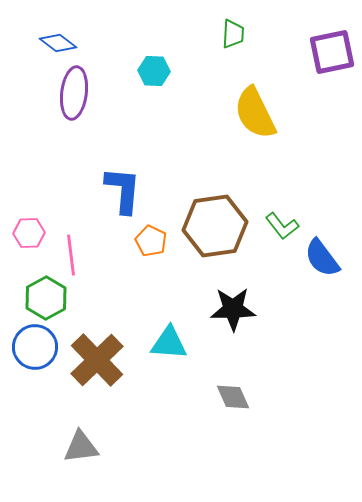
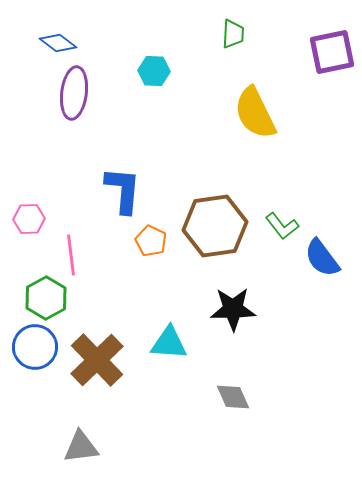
pink hexagon: moved 14 px up
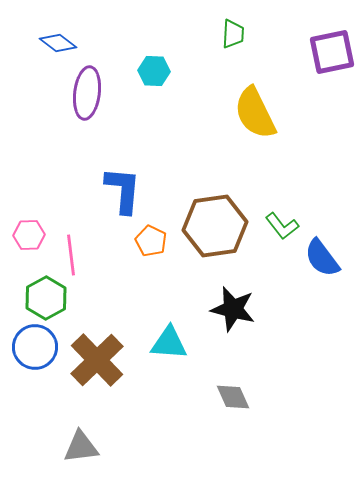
purple ellipse: moved 13 px right
pink hexagon: moved 16 px down
black star: rotated 15 degrees clockwise
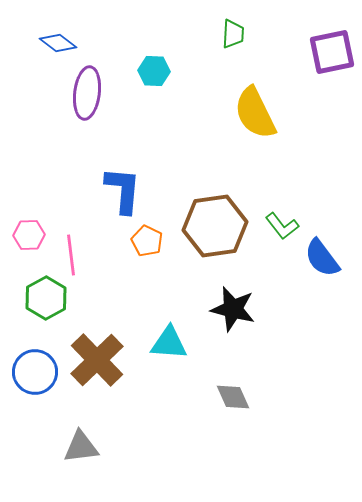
orange pentagon: moved 4 px left
blue circle: moved 25 px down
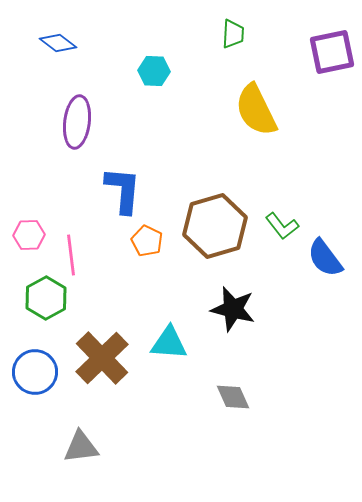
purple ellipse: moved 10 px left, 29 px down
yellow semicircle: moved 1 px right, 3 px up
brown hexagon: rotated 8 degrees counterclockwise
blue semicircle: moved 3 px right
brown cross: moved 5 px right, 2 px up
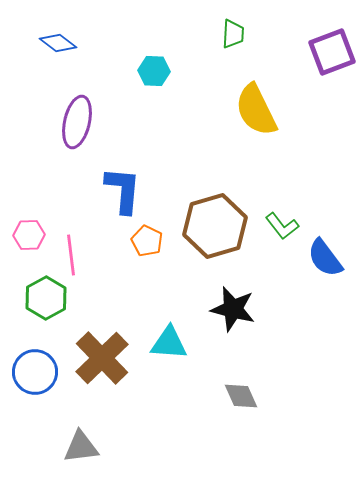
purple square: rotated 9 degrees counterclockwise
purple ellipse: rotated 6 degrees clockwise
gray diamond: moved 8 px right, 1 px up
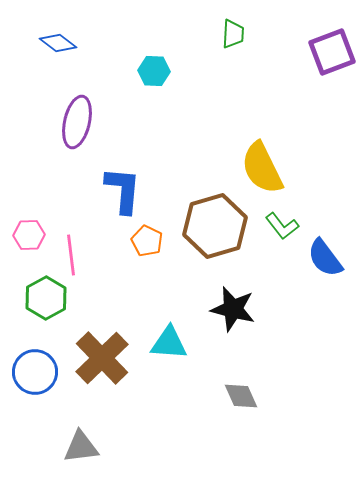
yellow semicircle: moved 6 px right, 58 px down
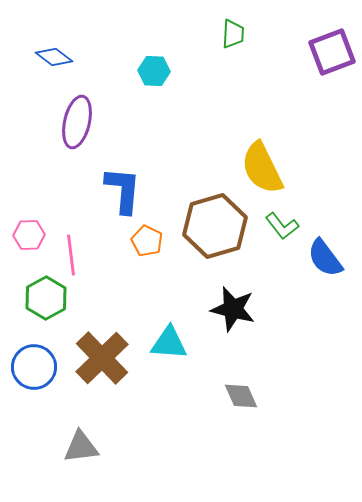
blue diamond: moved 4 px left, 14 px down
blue circle: moved 1 px left, 5 px up
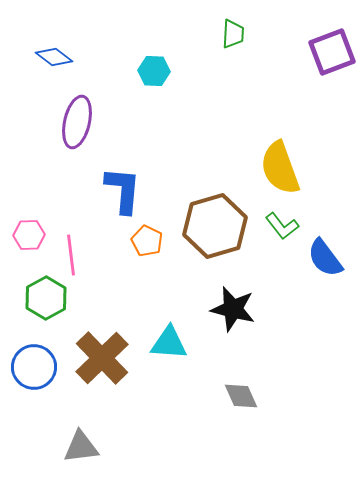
yellow semicircle: moved 18 px right; rotated 6 degrees clockwise
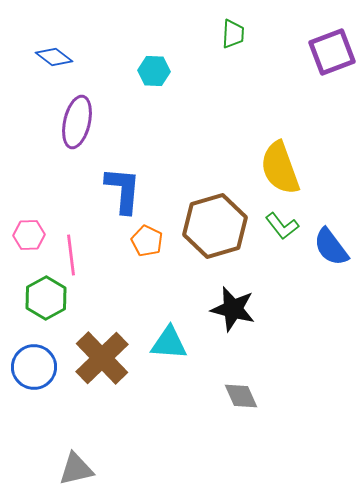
blue semicircle: moved 6 px right, 11 px up
gray triangle: moved 5 px left, 22 px down; rotated 6 degrees counterclockwise
